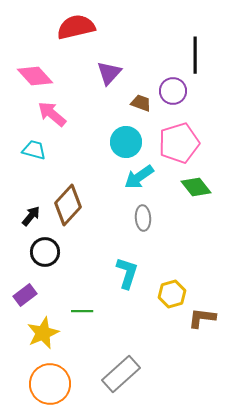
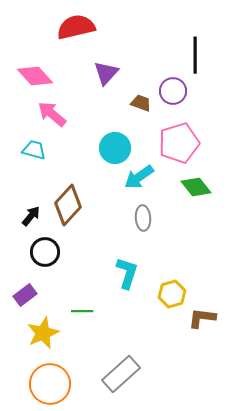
purple triangle: moved 3 px left
cyan circle: moved 11 px left, 6 px down
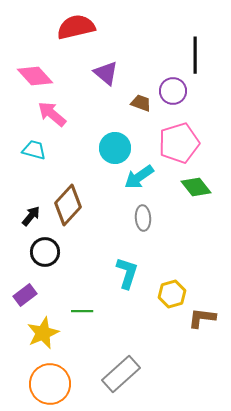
purple triangle: rotated 32 degrees counterclockwise
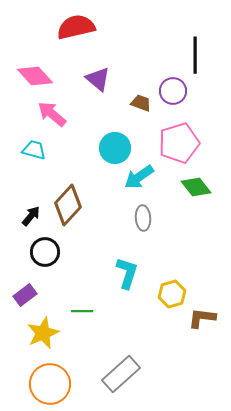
purple triangle: moved 8 px left, 6 px down
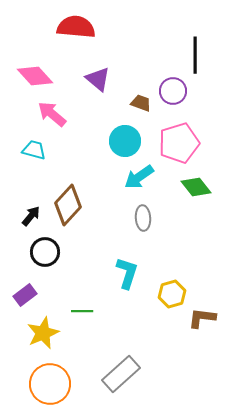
red semicircle: rotated 18 degrees clockwise
cyan circle: moved 10 px right, 7 px up
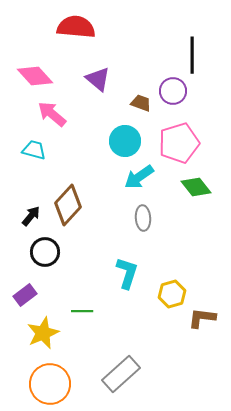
black line: moved 3 px left
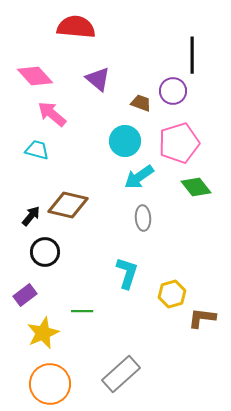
cyan trapezoid: moved 3 px right
brown diamond: rotated 60 degrees clockwise
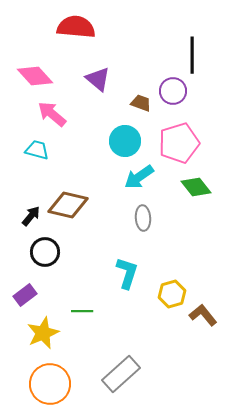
brown L-shape: moved 1 px right, 3 px up; rotated 44 degrees clockwise
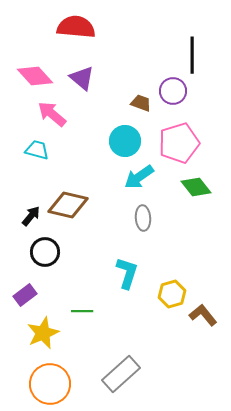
purple triangle: moved 16 px left, 1 px up
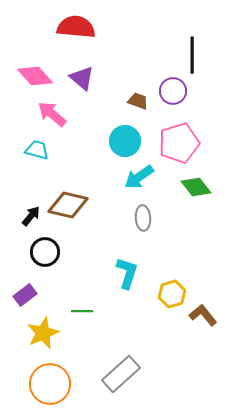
brown trapezoid: moved 3 px left, 2 px up
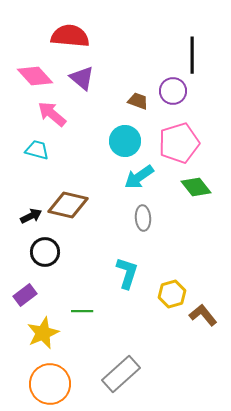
red semicircle: moved 6 px left, 9 px down
black arrow: rotated 25 degrees clockwise
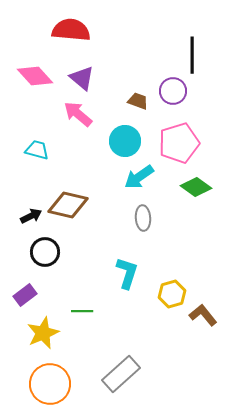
red semicircle: moved 1 px right, 6 px up
pink arrow: moved 26 px right
green diamond: rotated 16 degrees counterclockwise
